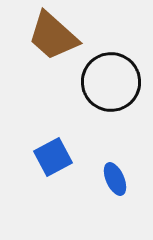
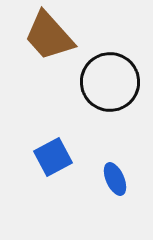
brown trapezoid: moved 4 px left; rotated 6 degrees clockwise
black circle: moved 1 px left
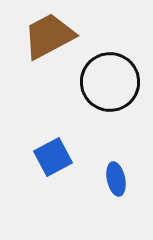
brown trapezoid: rotated 104 degrees clockwise
blue ellipse: moved 1 px right; rotated 12 degrees clockwise
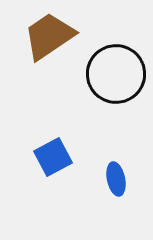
brown trapezoid: rotated 6 degrees counterclockwise
black circle: moved 6 px right, 8 px up
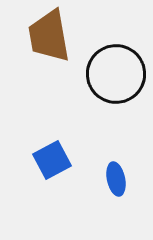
brown trapezoid: rotated 66 degrees counterclockwise
blue square: moved 1 px left, 3 px down
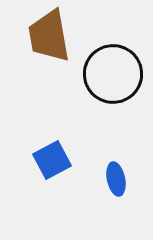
black circle: moved 3 px left
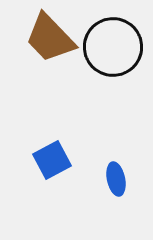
brown trapezoid: moved 1 px right, 2 px down; rotated 34 degrees counterclockwise
black circle: moved 27 px up
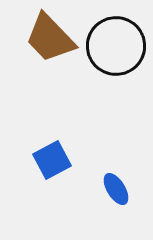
black circle: moved 3 px right, 1 px up
blue ellipse: moved 10 px down; rotated 20 degrees counterclockwise
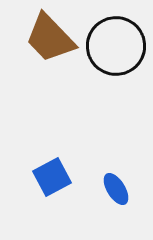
blue square: moved 17 px down
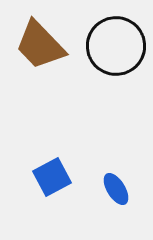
brown trapezoid: moved 10 px left, 7 px down
